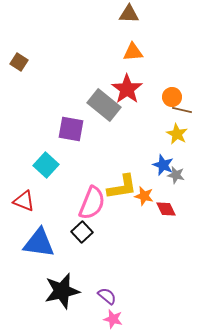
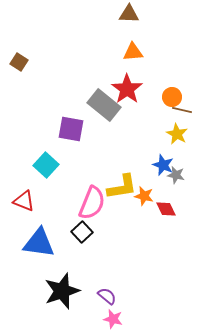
black star: rotated 6 degrees counterclockwise
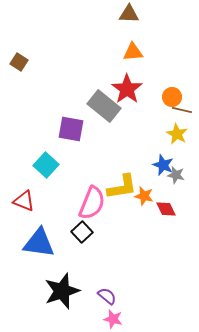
gray rectangle: moved 1 px down
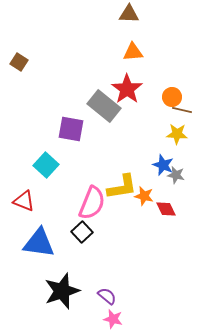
yellow star: rotated 25 degrees counterclockwise
